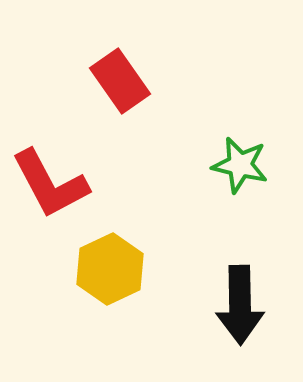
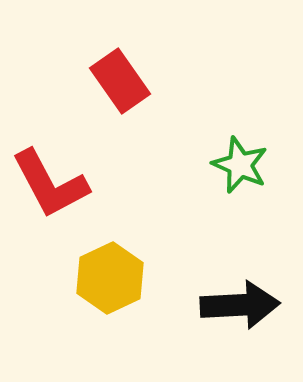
green star: rotated 10 degrees clockwise
yellow hexagon: moved 9 px down
black arrow: rotated 92 degrees counterclockwise
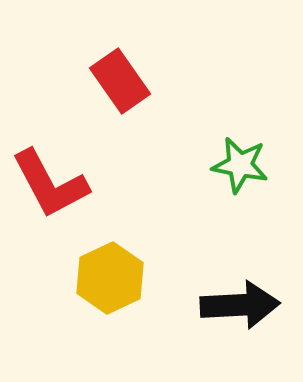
green star: rotated 12 degrees counterclockwise
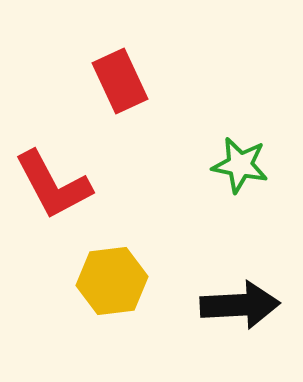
red rectangle: rotated 10 degrees clockwise
red L-shape: moved 3 px right, 1 px down
yellow hexagon: moved 2 px right, 3 px down; rotated 18 degrees clockwise
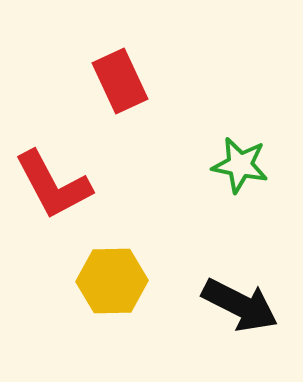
yellow hexagon: rotated 6 degrees clockwise
black arrow: rotated 30 degrees clockwise
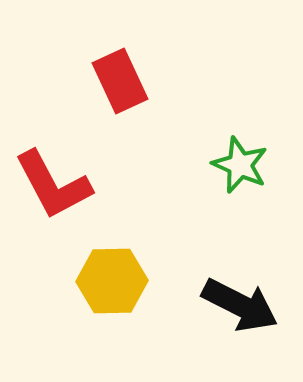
green star: rotated 12 degrees clockwise
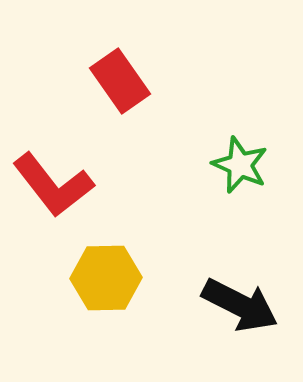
red rectangle: rotated 10 degrees counterclockwise
red L-shape: rotated 10 degrees counterclockwise
yellow hexagon: moved 6 px left, 3 px up
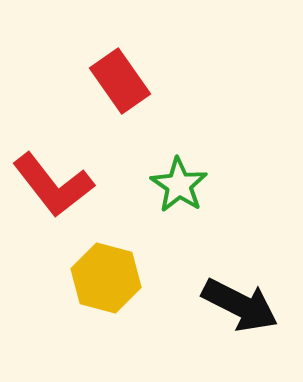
green star: moved 61 px left, 20 px down; rotated 10 degrees clockwise
yellow hexagon: rotated 16 degrees clockwise
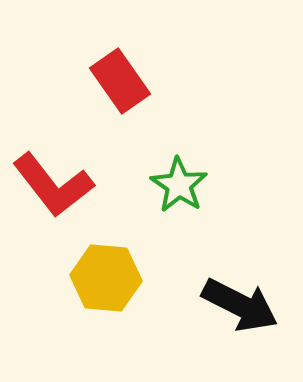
yellow hexagon: rotated 10 degrees counterclockwise
